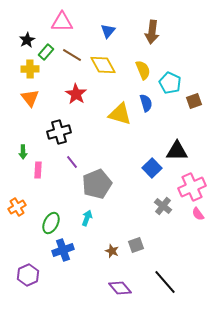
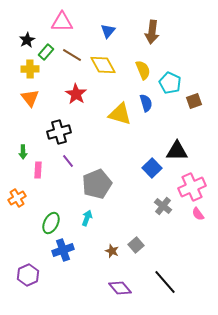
purple line: moved 4 px left, 1 px up
orange cross: moved 9 px up
gray square: rotated 21 degrees counterclockwise
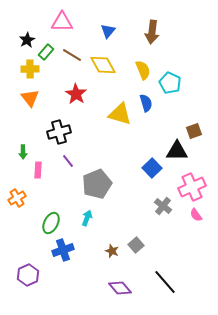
brown square: moved 30 px down
pink semicircle: moved 2 px left, 1 px down
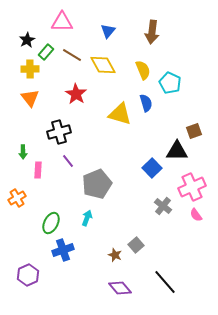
brown star: moved 3 px right, 4 px down
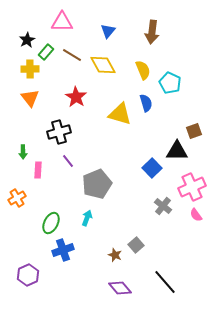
red star: moved 3 px down
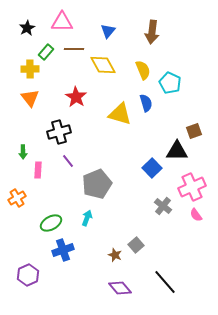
black star: moved 12 px up
brown line: moved 2 px right, 6 px up; rotated 30 degrees counterclockwise
green ellipse: rotated 35 degrees clockwise
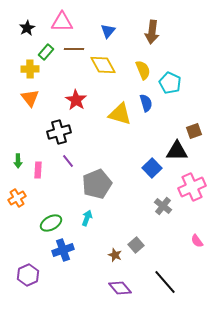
red star: moved 3 px down
green arrow: moved 5 px left, 9 px down
pink semicircle: moved 1 px right, 26 px down
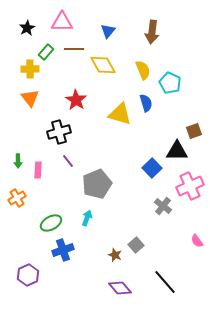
pink cross: moved 2 px left, 1 px up
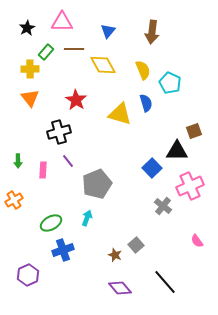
pink rectangle: moved 5 px right
orange cross: moved 3 px left, 2 px down
